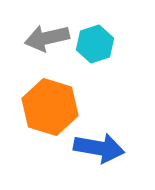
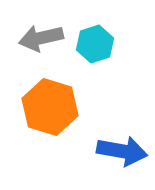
gray arrow: moved 6 px left
blue arrow: moved 23 px right, 3 px down
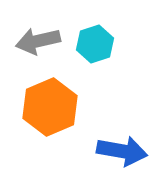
gray arrow: moved 3 px left, 3 px down
orange hexagon: rotated 20 degrees clockwise
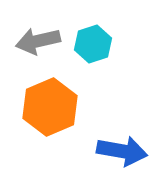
cyan hexagon: moved 2 px left
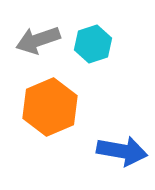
gray arrow: moved 1 px up; rotated 6 degrees counterclockwise
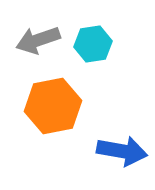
cyan hexagon: rotated 9 degrees clockwise
orange hexagon: moved 3 px right, 1 px up; rotated 12 degrees clockwise
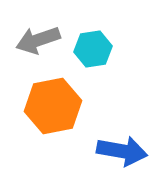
cyan hexagon: moved 5 px down
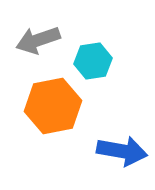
cyan hexagon: moved 12 px down
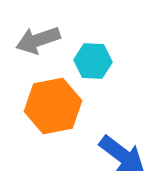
cyan hexagon: rotated 12 degrees clockwise
blue arrow: moved 4 px down; rotated 27 degrees clockwise
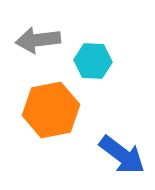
gray arrow: rotated 12 degrees clockwise
orange hexagon: moved 2 px left, 4 px down
